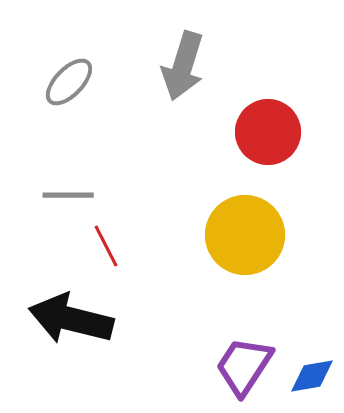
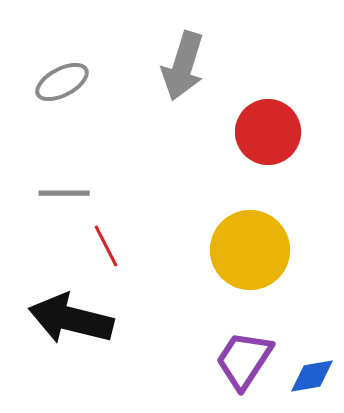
gray ellipse: moved 7 px left; rotated 18 degrees clockwise
gray line: moved 4 px left, 2 px up
yellow circle: moved 5 px right, 15 px down
purple trapezoid: moved 6 px up
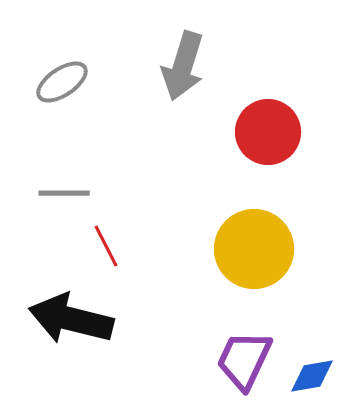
gray ellipse: rotated 6 degrees counterclockwise
yellow circle: moved 4 px right, 1 px up
purple trapezoid: rotated 8 degrees counterclockwise
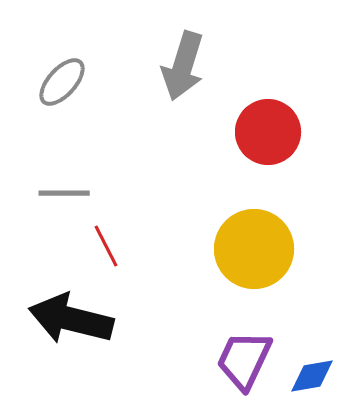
gray ellipse: rotated 14 degrees counterclockwise
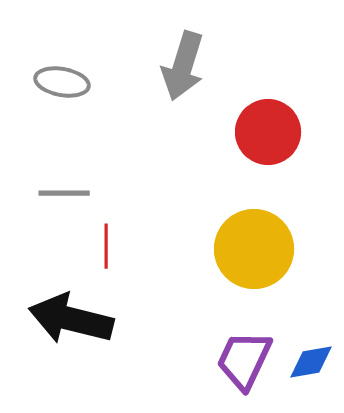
gray ellipse: rotated 58 degrees clockwise
red line: rotated 27 degrees clockwise
blue diamond: moved 1 px left, 14 px up
